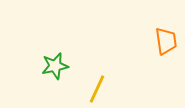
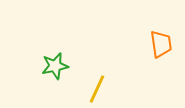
orange trapezoid: moved 5 px left, 3 px down
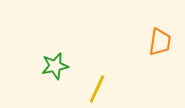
orange trapezoid: moved 1 px left, 2 px up; rotated 16 degrees clockwise
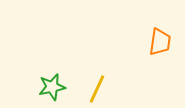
green star: moved 3 px left, 21 px down
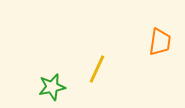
yellow line: moved 20 px up
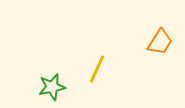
orange trapezoid: rotated 24 degrees clockwise
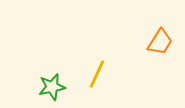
yellow line: moved 5 px down
